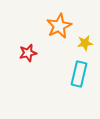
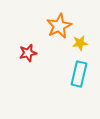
yellow star: moved 5 px left
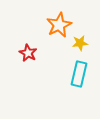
orange star: moved 1 px up
red star: rotated 30 degrees counterclockwise
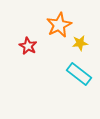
red star: moved 7 px up
cyan rectangle: rotated 65 degrees counterclockwise
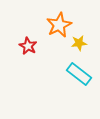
yellow star: moved 1 px left
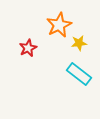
red star: moved 2 px down; rotated 18 degrees clockwise
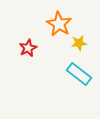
orange star: moved 1 px up; rotated 15 degrees counterclockwise
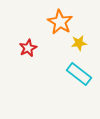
orange star: moved 1 px right, 2 px up
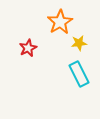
orange star: rotated 10 degrees clockwise
cyan rectangle: rotated 25 degrees clockwise
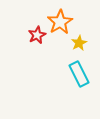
yellow star: rotated 21 degrees counterclockwise
red star: moved 9 px right, 13 px up
